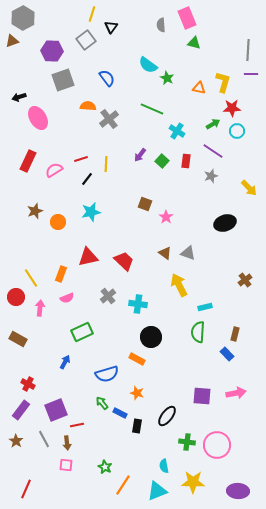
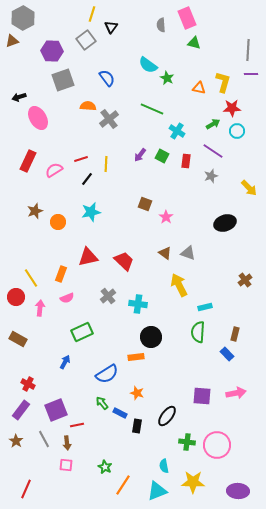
green square at (162, 161): moved 5 px up; rotated 16 degrees counterclockwise
orange rectangle at (137, 359): moved 1 px left, 2 px up; rotated 35 degrees counterclockwise
blue semicircle at (107, 374): rotated 15 degrees counterclockwise
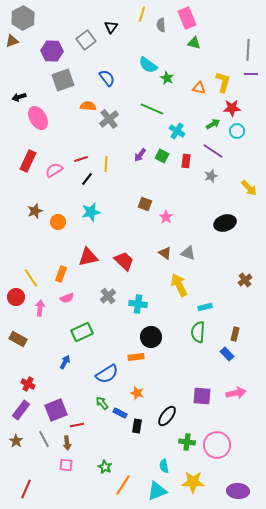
yellow line at (92, 14): moved 50 px right
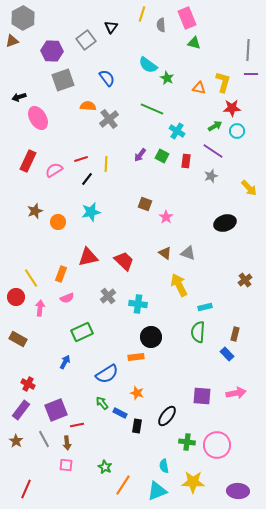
green arrow at (213, 124): moved 2 px right, 2 px down
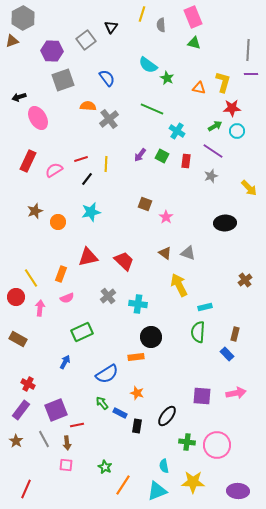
pink rectangle at (187, 18): moved 6 px right, 1 px up
black ellipse at (225, 223): rotated 15 degrees clockwise
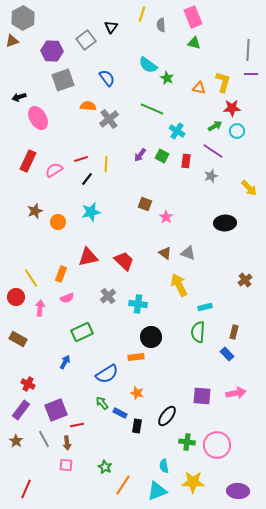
brown rectangle at (235, 334): moved 1 px left, 2 px up
